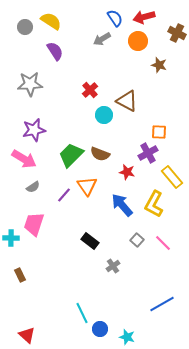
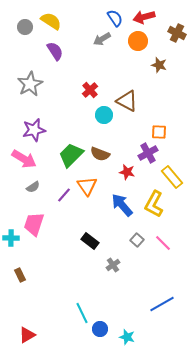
gray star: rotated 25 degrees counterclockwise
gray cross: moved 1 px up
red triangle: rotated 48 degrees clockwise
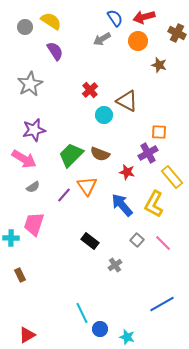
gray cross: moved 2 px right
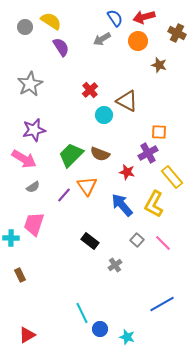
purple semicircle: moved 6 px right, 4 px up
